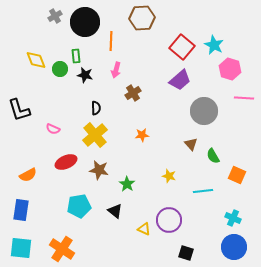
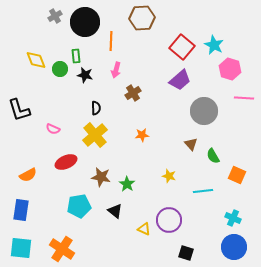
brown star: moved 2 px right, 7 px down
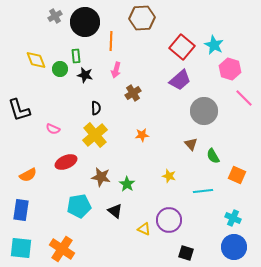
pink line: rotated 42 degrees clockwise
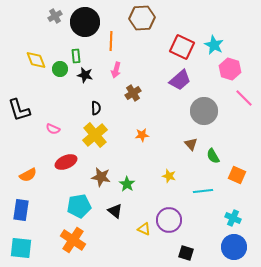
red square: rotated 15 degrees counterclockwise
orange cross: moved 11 px right, 9 px up
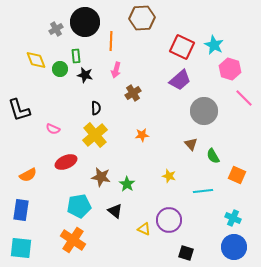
gray cross: moved 1 px right, 13 px down
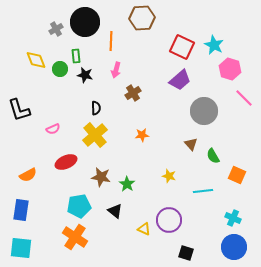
pink semicircle: rotated 48 degrees counterclockwise
orange cross: moved 2 px right, 3 px up
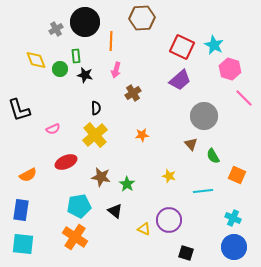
gray circle: moved 5 px down
cyan square: moved 2 px right, 4 px up
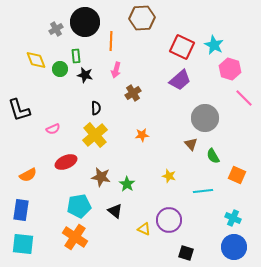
gray circle: moved 1 px right, 2 px down
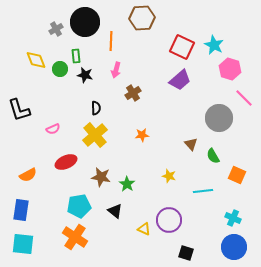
gray circle: moved 14 px right
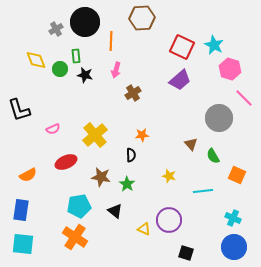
black semicircle: moved 35 px right, 47 px down
